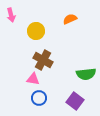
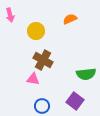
pink arrow: moved 1 px left
blue circle: moved 3 px right, 8 px down
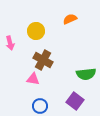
pink arrow: moved 28 px down
blue circle: moved 2 px left
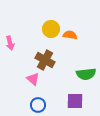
orange semicircle: moved 16 px down; rotated 32 degrees clockwise
yellow circle: moved 15 px right, 2 px up
brown cross: moved 2 px right
pink triangle: rotated 32 degrees clockwise
purple square: rotated 36 degrees counterclockwise
blue circle: moved 2 px left, 1 px up
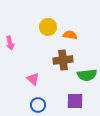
yellow circle: moved 3 px left, 2 px up
brown cross: moved 18 px right; rotated 36 degrees counterclockwise
green semicircle: moved 1 px right, 1 px down
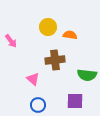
pink arrow: moved 1 px right, 2 px up; rotated 24 degrees counterclockwise
brown cross: moved 8 px left
green semicircle: rotated 12 degrees clockwise
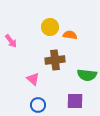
yellow circle: moved 2 px right
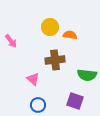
purple square: rotated 18 degrees clockwise
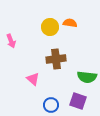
orange semicircle: moved 12 px up
pink arrow: rotated 16 degrees clockwise
brown cross: moved 1 px right, 1 px up
green semicircle: moved 2 px down
purple square: moved 3 px right
blue circle: moved 13 px right
